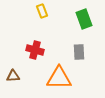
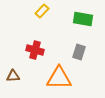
yellow rectangle: rotated 64 degrees clockwise
green rectangle: moved 1 px left; rotated 60 degrees counterclockwise
gray rectangle: rotated 21 degrees clockwise
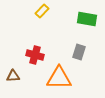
green rectangle: moved 4 px right
red cross: moved 5 px down
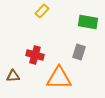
green rectangle: moved 1 px right, 3 px down
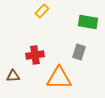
red cross: rotated 24 degrees counterclockwise
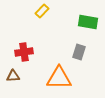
red cross: moved 11 px left, 3 px up
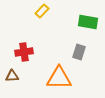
brown triangle: moved 1 px left
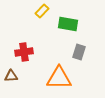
green rectangle: moved 20 px left, 2 px down
brown triangle: moved 1 px left
